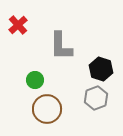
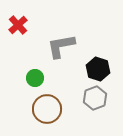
gray L-shape: rotated 80 degrees clockwise
black hexagon: moved 3 px left
green circle: moved 2 px up
gray hexagon: moved 1 px left
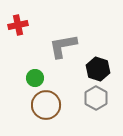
red cross: rotated 30 degrees clockwise
gray L-shape: moved 2 px right
gray hexagon: moved 1 px right; rotated 10 degrees counterclockwise
brown circle: moved 1 px left, 4 px up
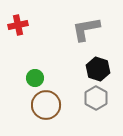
gray L-shape: moved 23 px right, 17 px up
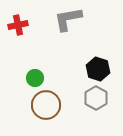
gray L-shape: moved 18 px left, 10 px up
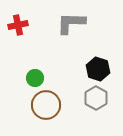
gray L-shape: moved 3 px right, 4 px down; rotated 12 degrees clockwise
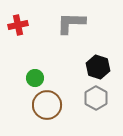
black hexagon: moved 2 px up
brown circle: moved 1 px right
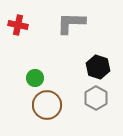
red cross: rotated 24 degrees clockwise
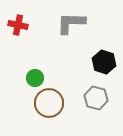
black hexagon: moved 6 px right, 5 px up
gray hexagon: rotated 15 degrees counterclockwise
brown circle: moved 2 px right, 2 px up
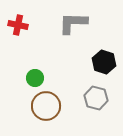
gray L-shape: moved 2 px right
brown circle: moved 3 px left, 3 px down
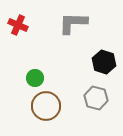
red cross: rotated 12 degrees clockwise
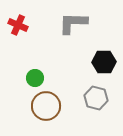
black hexagon: rotated 20 degrees counterclockwise
